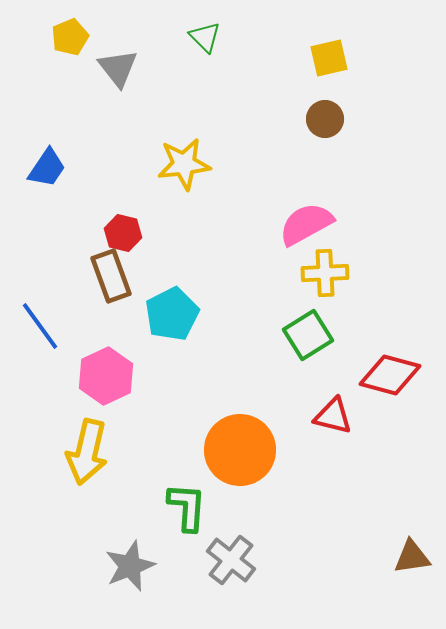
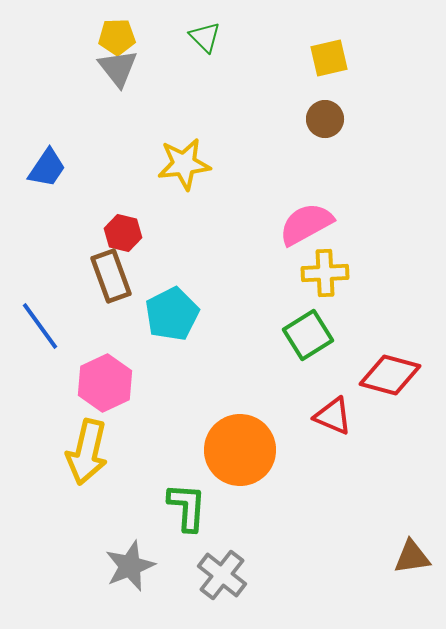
yellow pentagon: moved 47 px right; rotated 21 degrees clockwise
pink hexagon: moved 1 px left, 7 px down
red triangle: rotated 9 degrees clockwise
gray cross: moved 9 px left, 15 px down
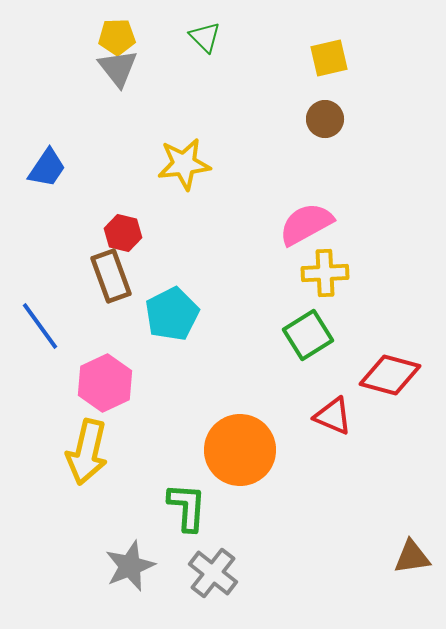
gray cross: moved 9 px left, 2 px up
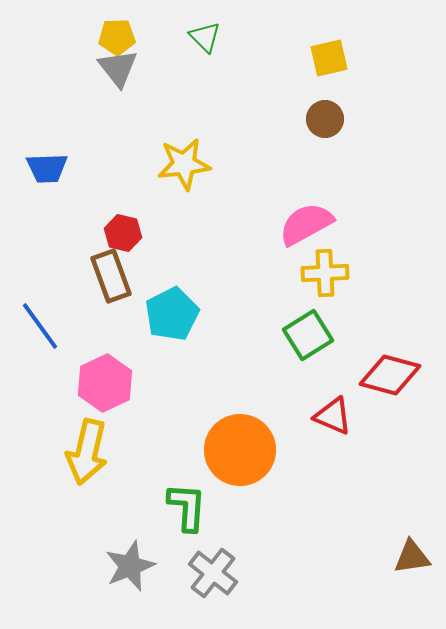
blue trapezoid: rotated 54 degrees clockwise
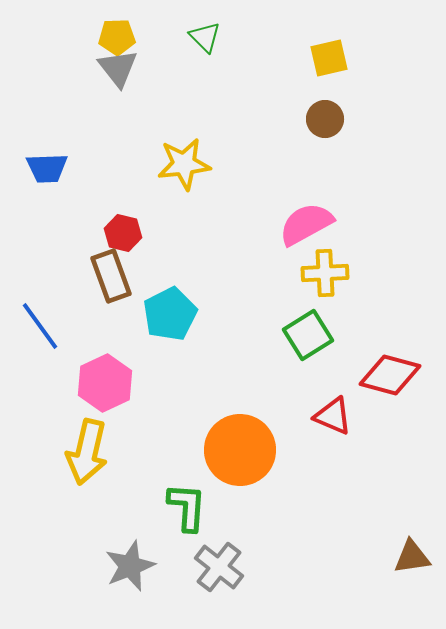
cyan pentagon: moved 2 px left
gray cross: moved 6 px right, 6 px up
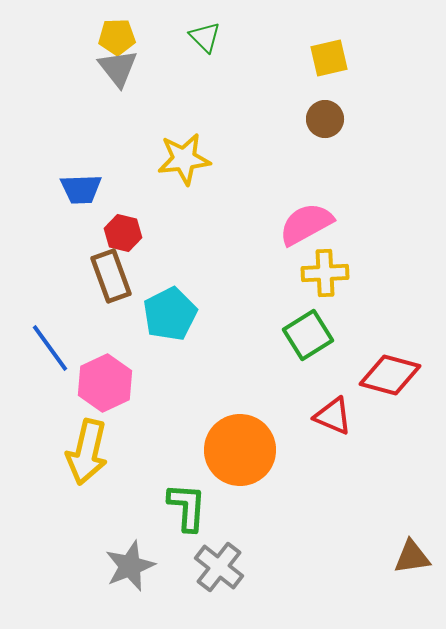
yellow star: moved 5 px up
blue trapezoid: moved 34 px right, 21 px down
blue line: moved 10 px right, 22 px down
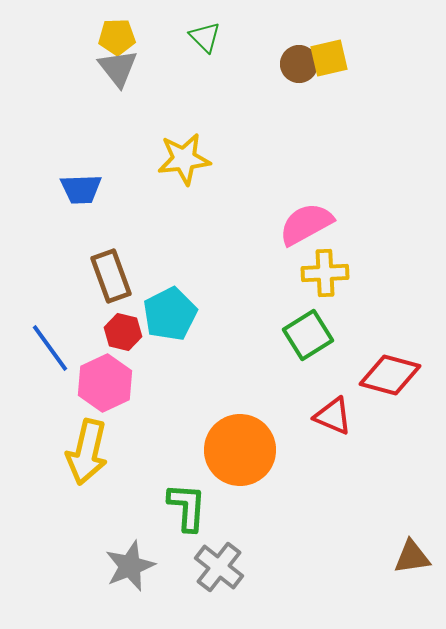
brown circle: moved 26 px left, 55 px up
red hexagon: moved 99 px down
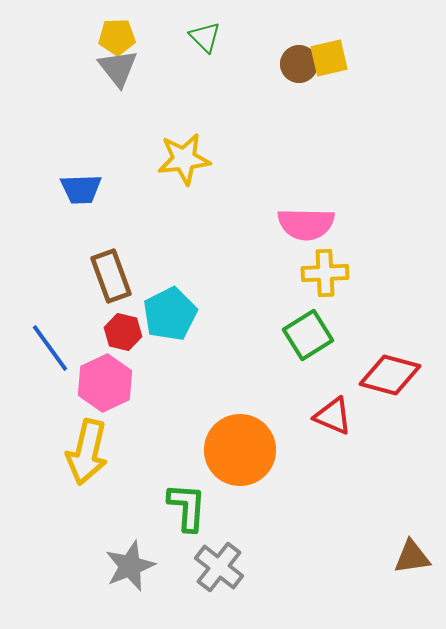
pink semicircle: rotated 150 degrees counterclockwise
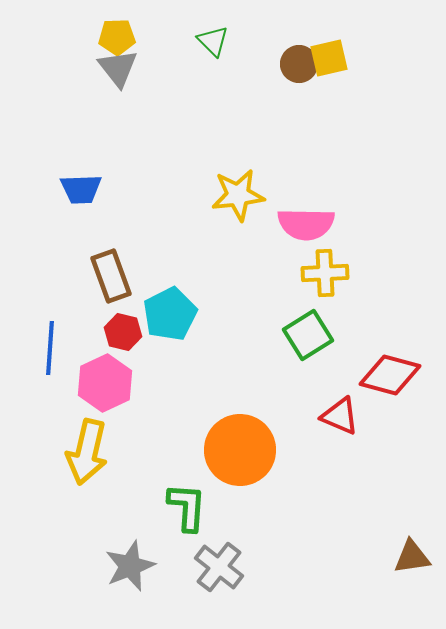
green triangle: moved 8 px right, 4 px down
yellow star: moved 54 px right, 36 px down
blue line: rotated 40 degrees clockwise
red triangle: moved 7 px right
